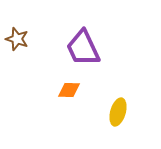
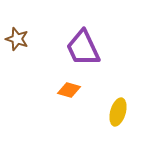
orange diamond: rotated 15 degrees clockwise
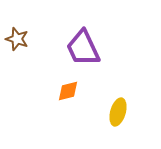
orange diamond: moved 1 px left, 1 px down; rotated 30 degrees counterclockwise
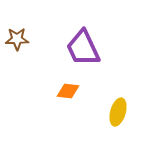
brown star: rotated 20 degrees counterclockwise
orange diamond: rotated 20 degrees clockwise
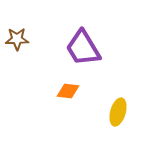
purple trapezoid: rotated 6 degrees counterclockwise
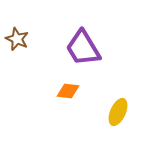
brown star: rotated 25 degrees clockwise
yellow ellipse: rotated 8 degrees clockwise
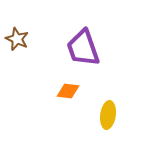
purple trapezoid: rotated 12 degrees clockwise
yellow ellipse: moved 10 px left, 3 px down; rotated 16 degrees counterclockwise
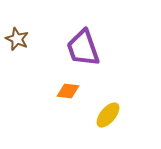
yellow ellipse: rotated 32 degrees clockwise
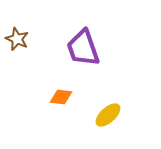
orange diamond: moved 7 px left, 6 px down
yellow ellipse: rotated 8 degrees clockwise
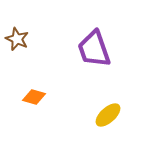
purple trapezoid: moved 11 px right, 1 px down
orange diamond: moved 27 px left; rotated 10 degrees clockwise
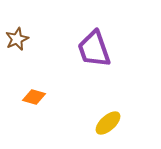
brown star: rotated 25 degrees clockwise
yellow ellipse: moved 8 px down
